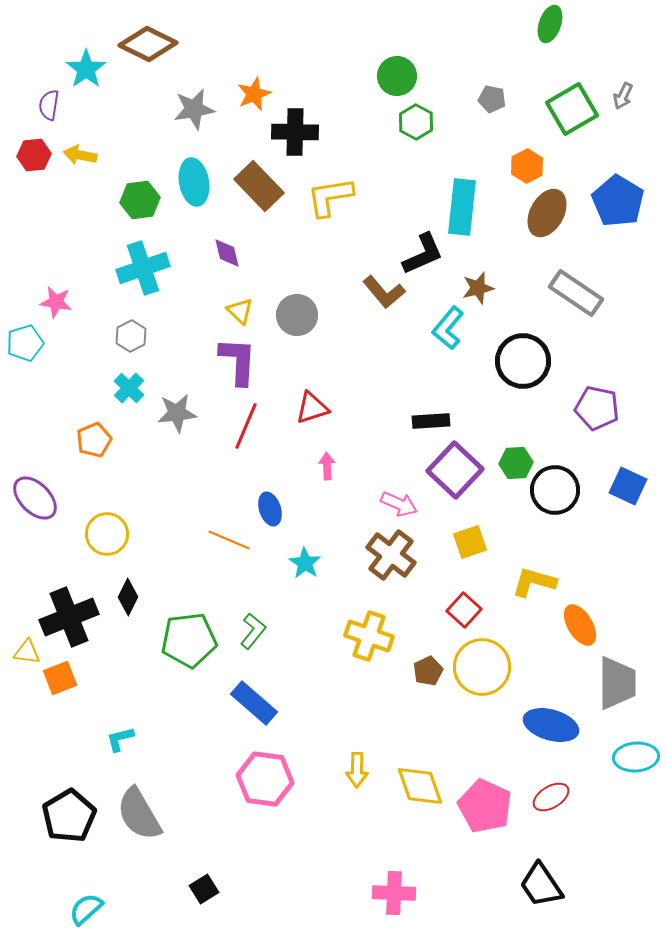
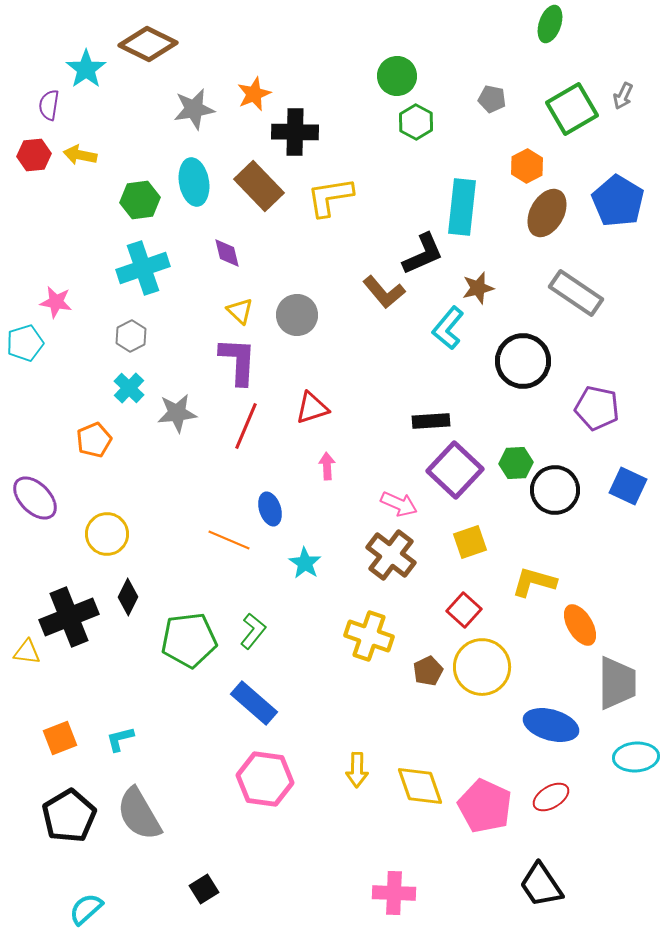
orange square at (60, 678): moved 60 px down
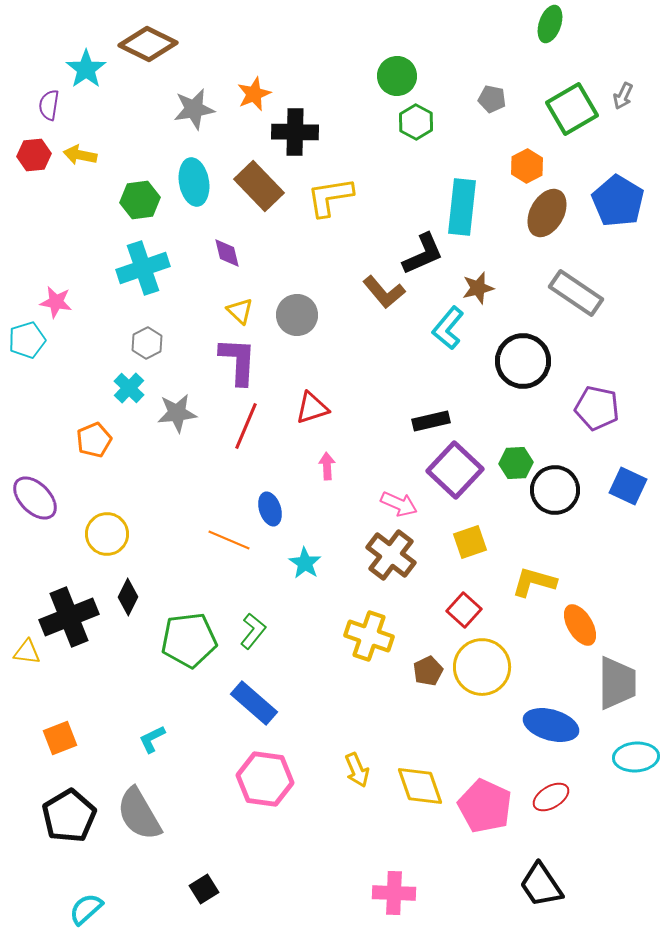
gray hexagon at (131, 336): moved 16 px right, 7 px down
cyan pentagon at (25, 343): moved 2 px right, 3 px up
black rectangle at (431, 421): rotated 9 degrees counterclockwise
cyan L-shape at (120, 739): moved 32 px right; rotated 12 degrees counterclockwise
yellow arrow at (357, 770): rotated 24 degrees counterclockwise
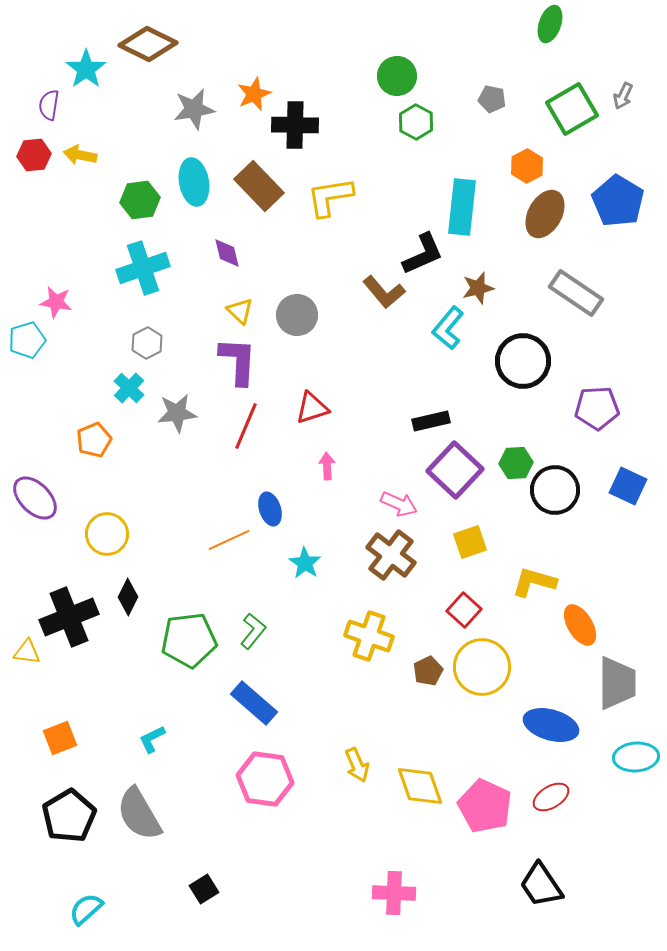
black cross at (295, 132): moved 7 px up
brown ellipse at (547, 213): moved 2 px left, 1 px down
purple pentagon at (597, 408): rotated 15 degrees counterclockwise
orange line at (229, 540): rotated 48 degrees counterclockwise
yellow arrow at (357, 770): moved 5 px up
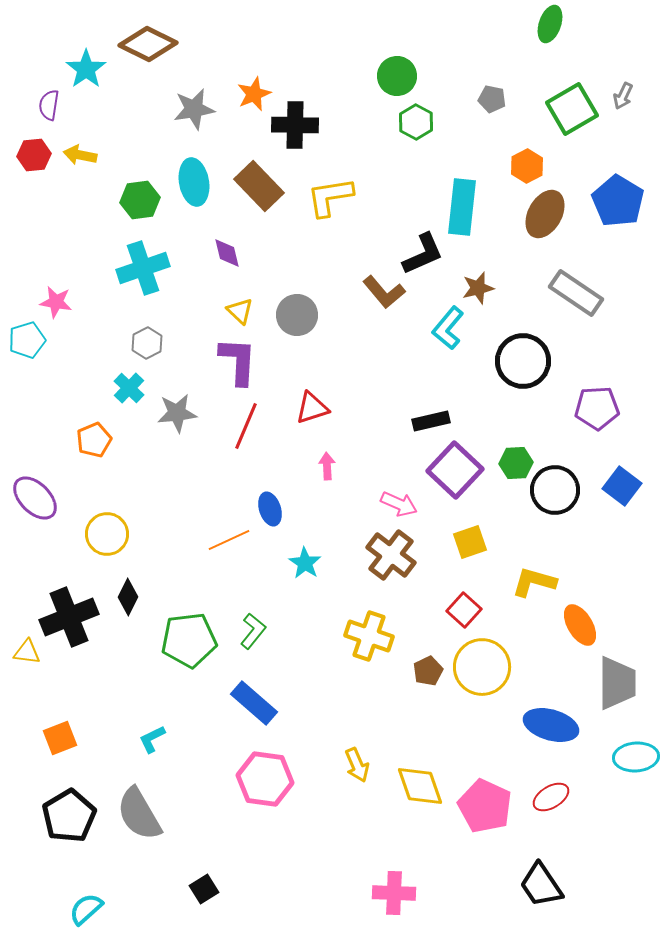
blue square at (628, 486): moved 6 px left; rotated 12 degrees clockwise
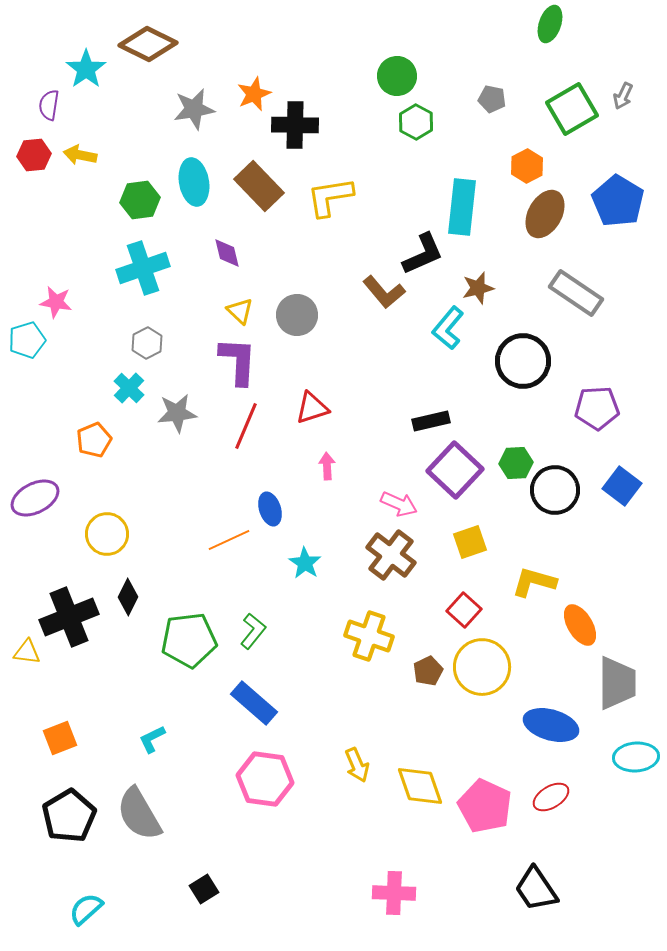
purple ellipse at (35, 498): rotated 72 degrees counterclockwise
black trapezoid at (541, 885): moved 5 px left, 4 px down
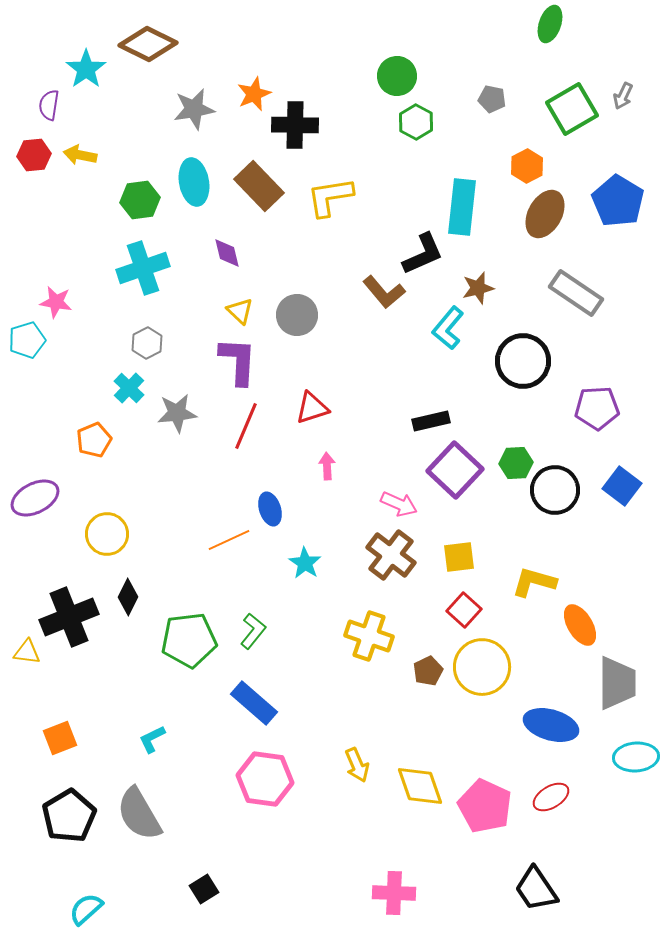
yellow square at (470, 542): moved 11 px left, 15 px down; rotated 12 degrees clockwise
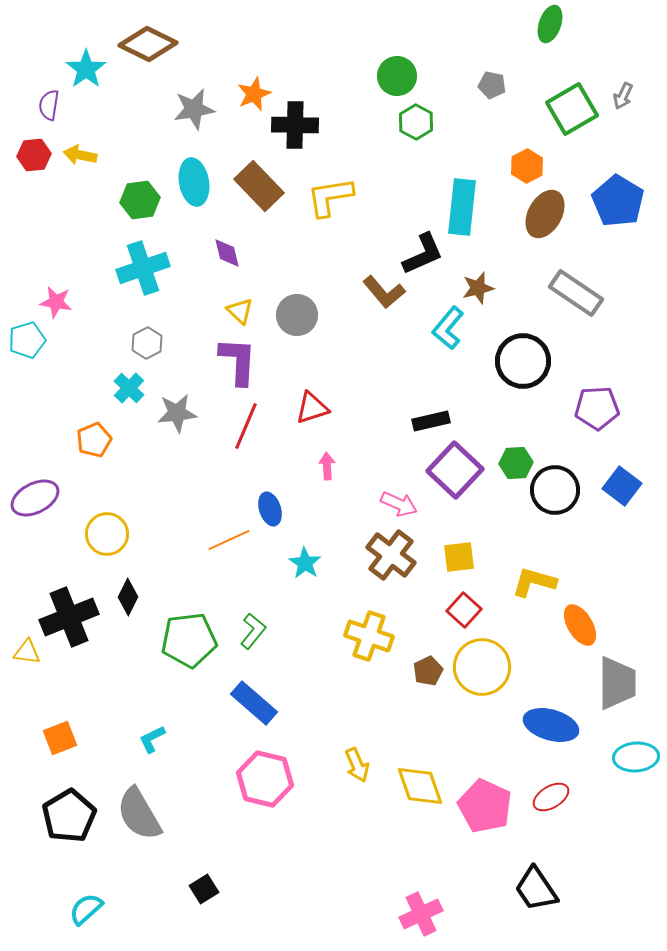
gray pentagon at (492, 99): moved 14 px up
pink hexagon at (265, 779): rotated 6 degrees clockwise
pink cross at (394, 893): moved 27 px right, 21 px down; rotated 27 degrees counterclockwise
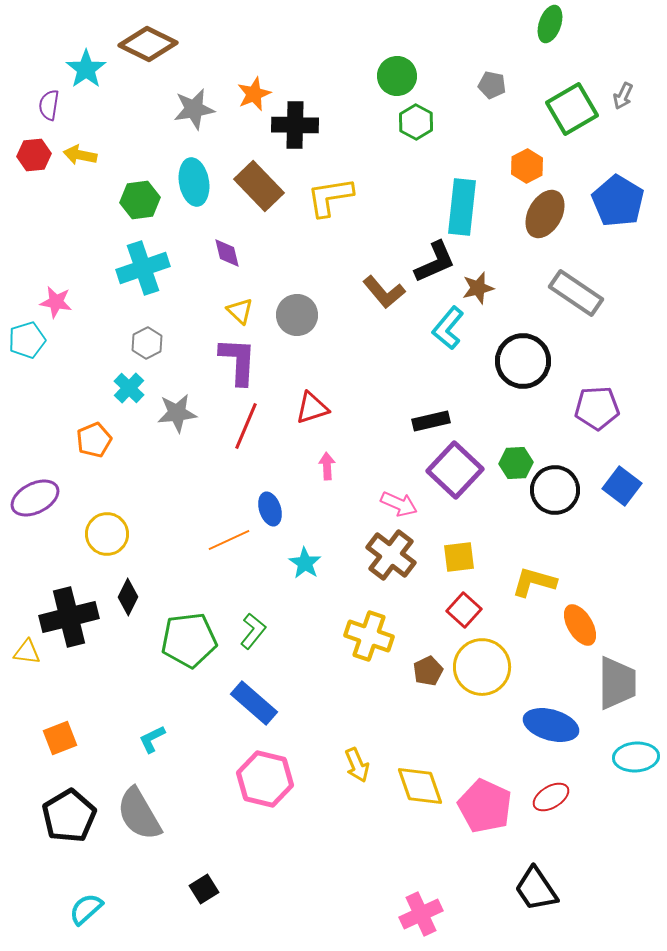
black L-shape at (423, 254): moved 12 px right, 8 px down
black cross at (69, 617): rotated 8 degrees clockwise
